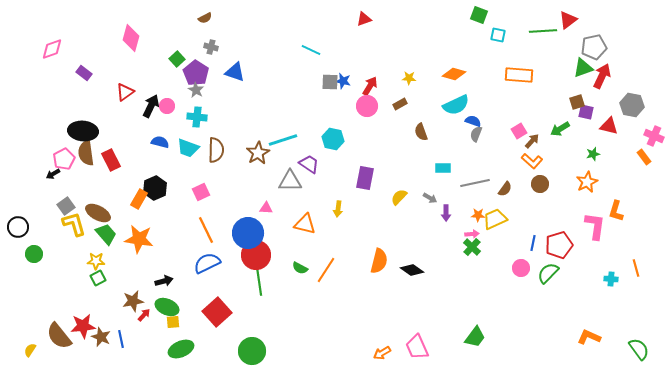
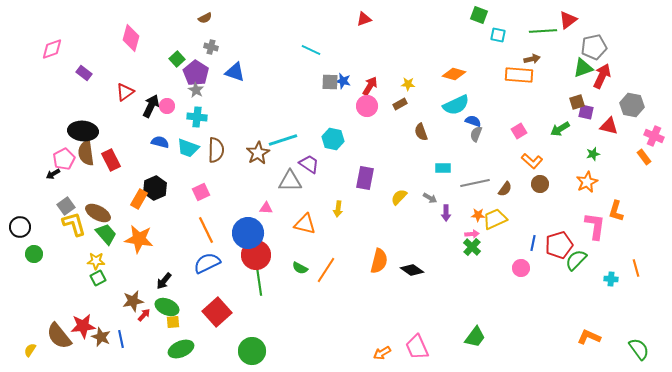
yellow star at (409, 78): moved 1 px left, 6 px down
brown arrow at (532, 141): moved 82 px up; rotated 35 degrees clockwise
black circle at (18, 227): moved 2 px right
green semicircle at (548, 273): moved 28 px right, 13 px up
black arrow at (164, 281): rotated 144 degrees clockwise
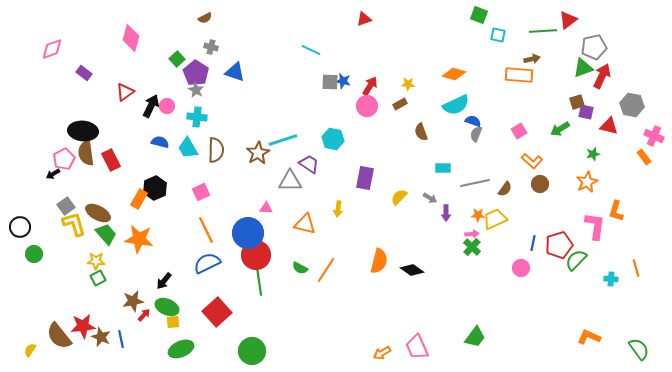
cyan trapezoid at (188, 148): rotated 40 degrees clockwise
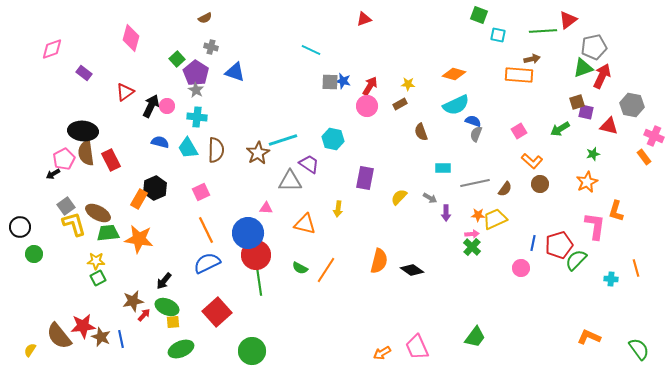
green trapezoid at (106, 234): moved 2 px right, 1 px up; rotated 55 degrees counterclockwise
